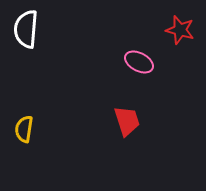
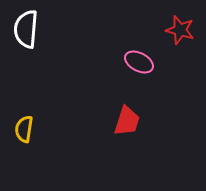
red trapezoid: rotated 36 degrees clockwise
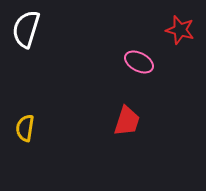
white semicircle: rotated 12 degrees clockwise
yellow semicircle: moved 1 px right, 1 px up
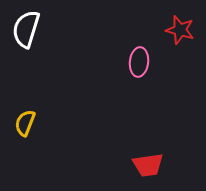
pink ellipse: rotated 68 degrees clockwise
red trapezoid: moved 21 px right, 44 px down; rotated 64 degrees clockwise
yellow semicircle: moved 5 px up; rotated 12 degrees clockwise
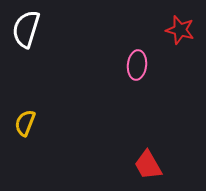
pink ellipse: moved 2 px left, 3 px down
red trapezoid: rotated 68 degrees clockwise
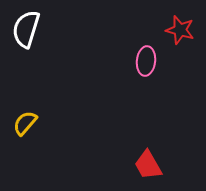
pink ellipse: moved 9 px right, 4 px up
yellow semicircle: rotated 20 degrees clockwise
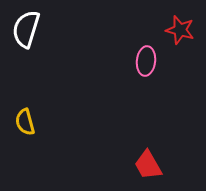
yellow semicircle: moved 1 px up; rotated 56 degrees counterclockwise
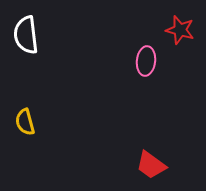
white semicircle: moved 6 px down; rotated 24 degrees counterclockwise
red trapezoid: moved 3 px right; rotated 24 degrees counterclockwise
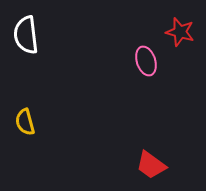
red star: moved 2 px down
pink ellipse: rotated 24 degrees counterclockwise
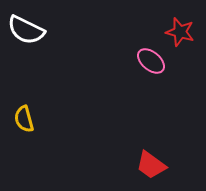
white semicircle: moved 5 px up; rotated 57 degrees counterclockwise
pink ellipse: moved 5 px right; rotated 32 degrees counterclockwise
yellow semicircle: moved 1 px left, 3 px up
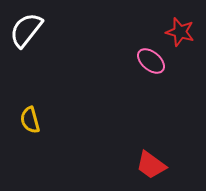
white semicircle: rotated 102 degrees clockwise
yellow semicircle: moved 6 px right, 1 px down
